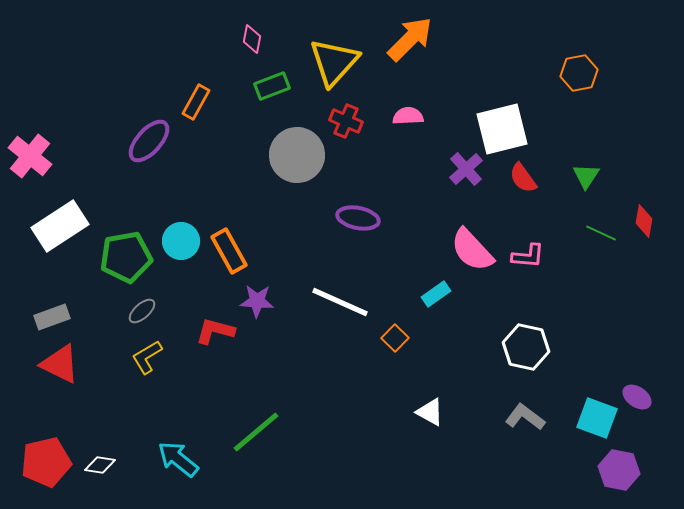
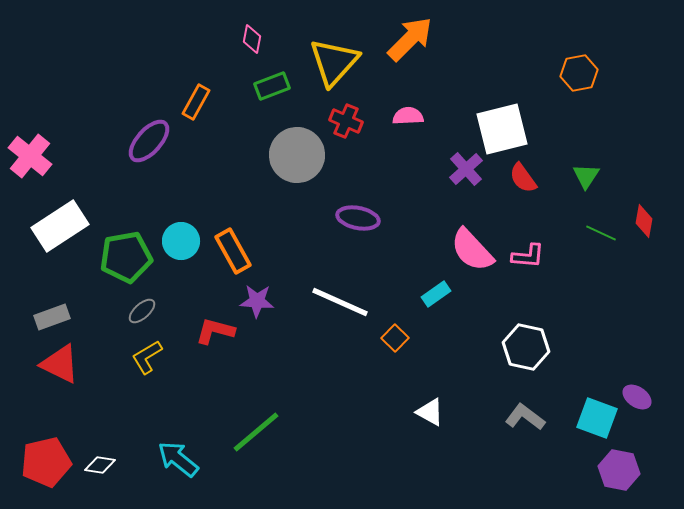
orange rectangle at (229, 251): moved 4 px right
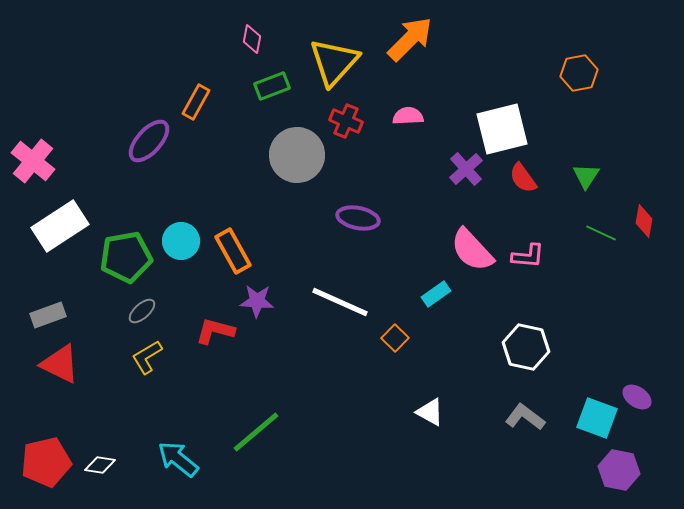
pink cross at (30, 156): moved 3 px right, 5 px down
gray rectangle at (52, 317): moved 4 px left, 2 px up
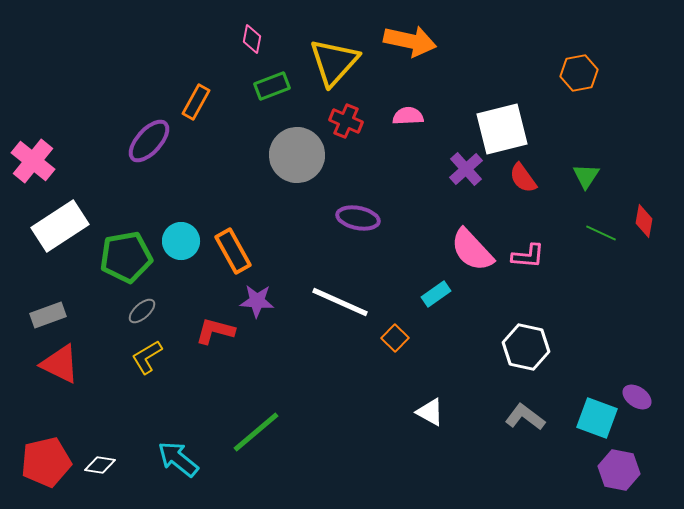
orange arrow at (410, 39): moved 2 px down; rotated 57 degrees clockwise
